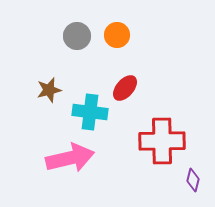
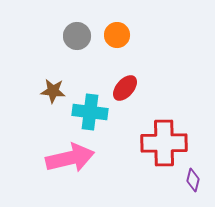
brown star: moved 4 px right, 1 px down; rotated 20 degrees clockwise
red cross: moved 2 px right, 2 px down
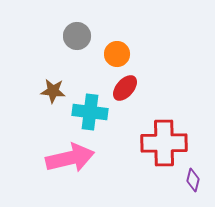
orange circle: moved 19 px down
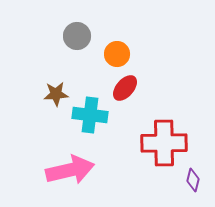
brown star: moved 3 px right, 3 px down; rotated 10 degrees counterclockwise
cyan cross: moved 3 px down
pink arrow: moved 12 px down
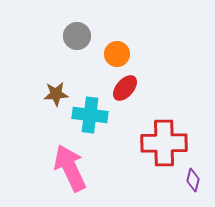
pink arrow: moved 2 px up; rotated 102 degrees counterclockwise
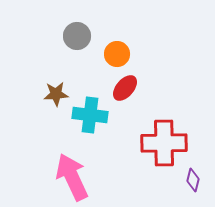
pink arrow: moved 2 px right, 9 px down
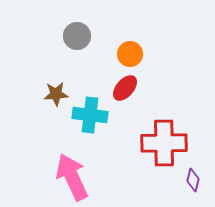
orange circle: moved 13 px right
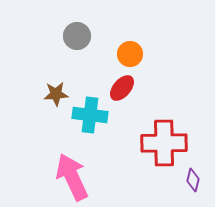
red ellipse: moved 3 px left
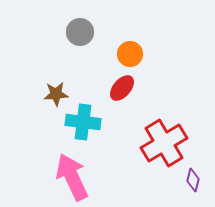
gray circle: moved 3 px right, 4 px up
cyan cross: moved 7 px left, 7 px down
red cross: rotated 30 degrees counterclockwise
